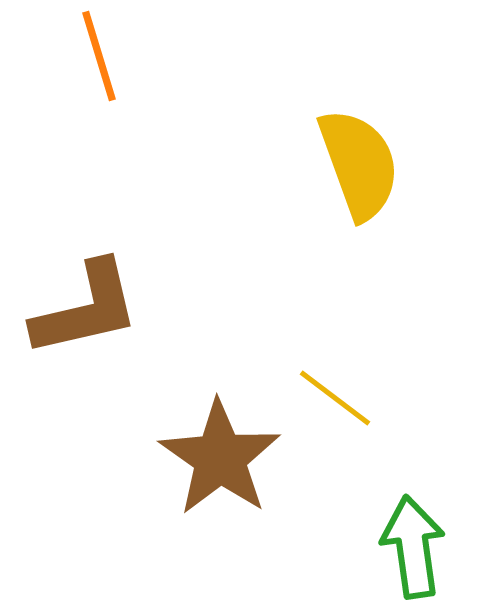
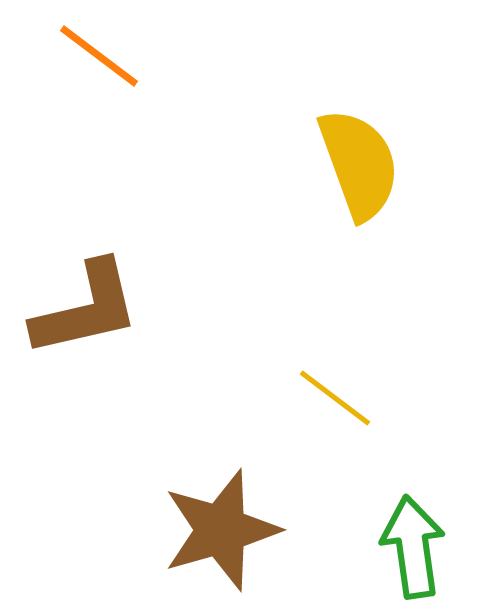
orange line: rotated 36 degrees counterclockwise
brown star: moved 1 px right, 72 px down; rotated 21 degrees clockwise
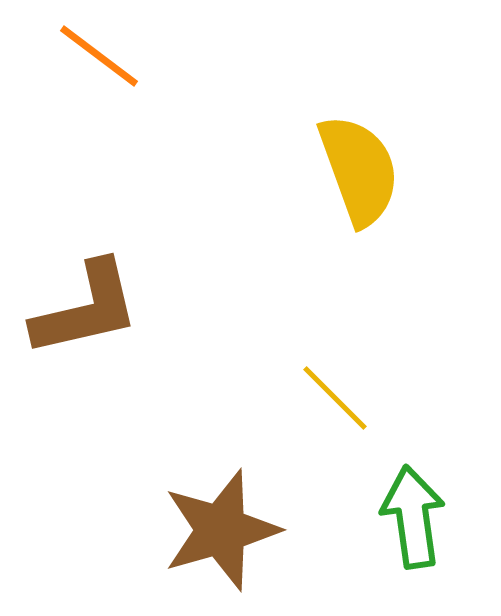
yellow semicircle: moved 6 px down
yellow line: rotated 8 degrees clockwise
green arrow: moved 30 px up
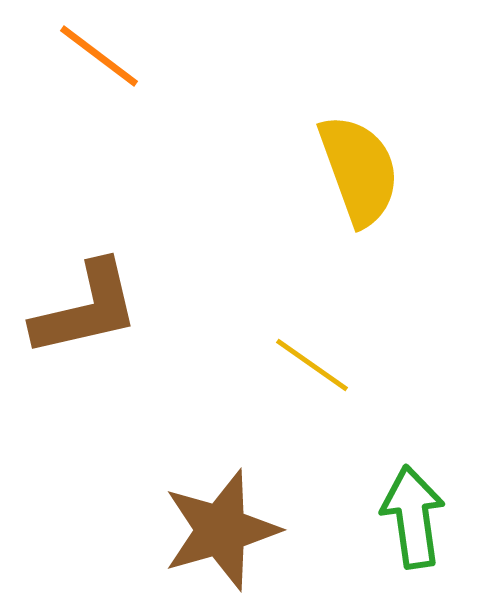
yellow line: moved 23 px left, 33 px up; rotated 10 degrees counterclockwise
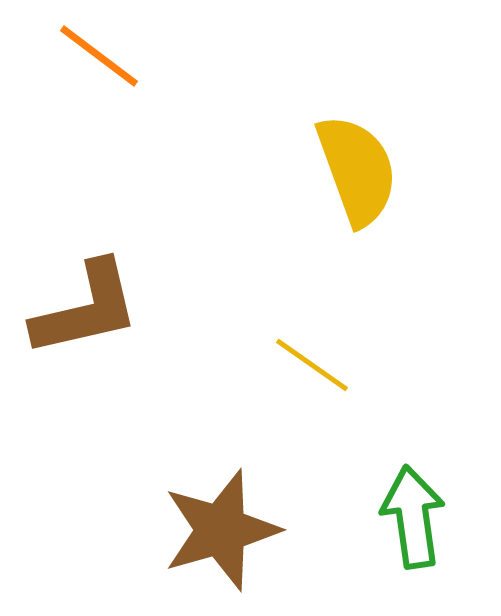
yellow semicircle: moved 2 px left
